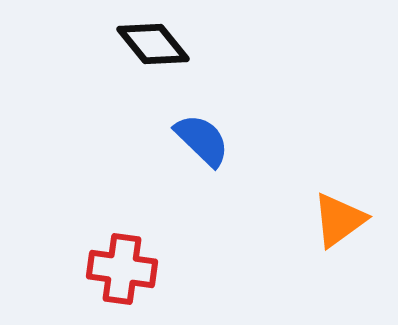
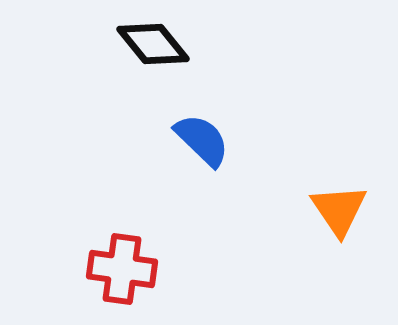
orange triangle: moved 10 px up; rotated 28 degrees counterclockwise
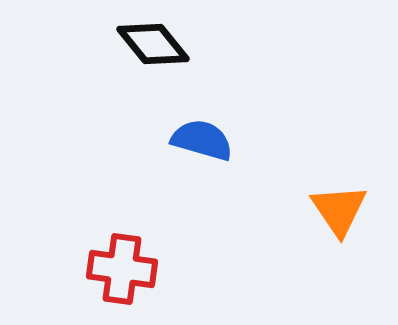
blue semicircle: rotated 28 degrees counterclockwise
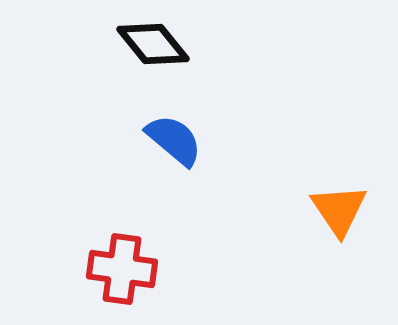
blue semicircle: moved 28 px left; rotated 24 degrees clockwise
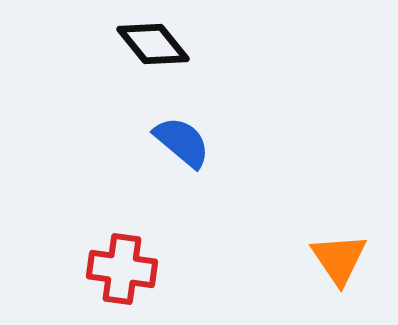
blue semicircle: moved 8 px right, 2 px down
orange triangle: moved 49 px down
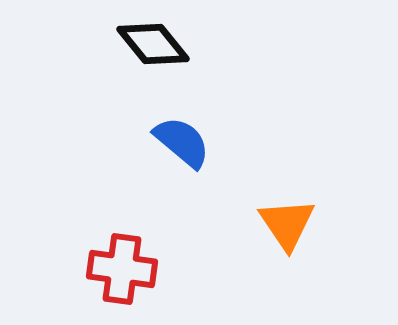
orange triangle: moved 52 px left, 35 px up
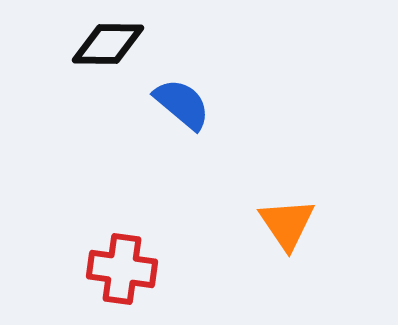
black diamond: moved 45 px left; rotated 50 degrees counterclockwise
blue semicircle: moved 38 px up
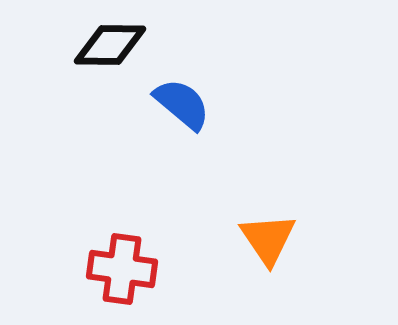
black diamond: moved 2 px right, 1 px down
orange triangle: moved 19 px left, 15 px down
